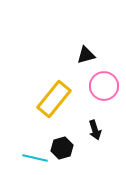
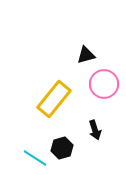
pink circle: moved 2 px up
cyan line: rotated 20 degrees clockwise
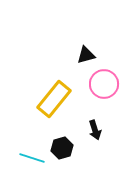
cyan line: moved 3 px left; rotated 15 degrees counterclockwise
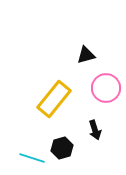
pink circle: moved 2 px right, 4 px down
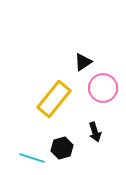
black triangle: moved 3 px left, 7 px down; rotated 18 degrees counterclockwise
pink circle: moved 3 px left
black arrow: moved 2 px down
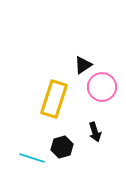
black triangle: moved 3 px down
pink circle: moved 1 px left, 1 px up
yellow rectangle: rotated 21 degrees counterclockwise
black hexagon: moved 1 px up
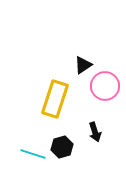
pink circle: moved 3 px right, 1 px up
yellow rectangle: moved 1 px right
cyan line: moved 1 px right, 4 px up
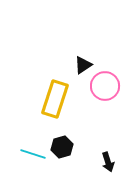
black arrow: moved 13 px right, 30 px down
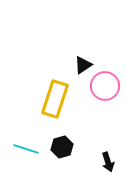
cyan line: moved 7 px left, 5 px up
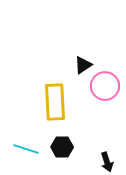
yellow rectangle: moved 3 px down; rotated 21 degrees counterclockwise
black hexagon: rotated 15 degrees clockwise
black arrow: moved 1 px left
